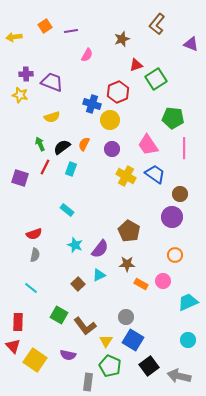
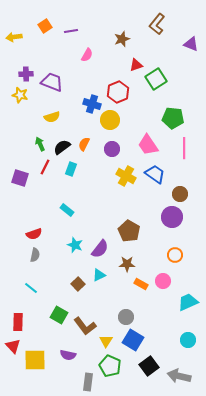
yellow square at (35, 360): rotated 35 degrees counterclockwise
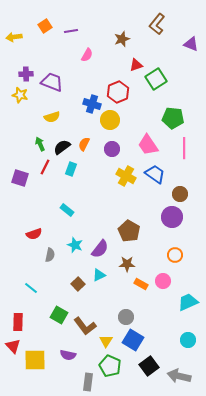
gray semicircle at (35, 255): moved 15 px right
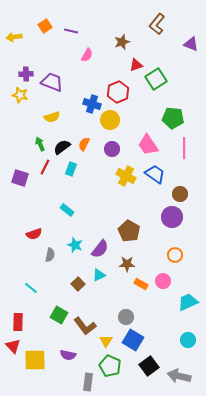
purple line at (71, 31): rotated 24 degrees clockwise
brown star at (122, 39): moved 3 px down
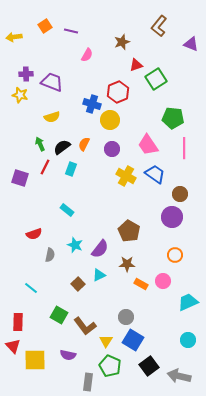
brown L-shape at (157, 24): moved 2 px right, 2 px down
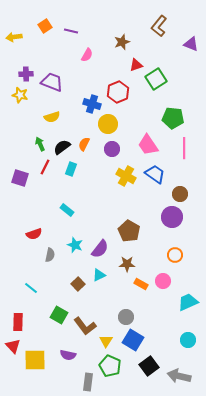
yellow circle at (110, 120): moved 2 px left, 4 px down
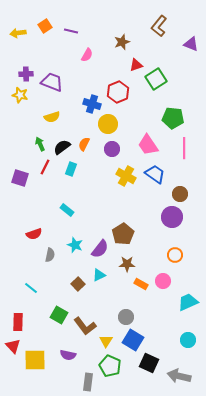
yellow arrow at (14, 37): moved 4 px right, 4 px up
brown pentagon at (129, 231): moved 6 px left, 3 px down; rotated 10 degrees clockwise
black square at (149, 366): moved 3 px up; rotated 30 degrees counterclockwise
